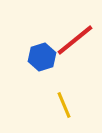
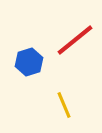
blue hexagon: moved 13 px left, 5 px down
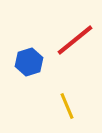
yellow line: moved 3 px right, 1 px down
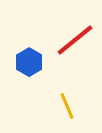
blue hexagon: rotated 12 degrees counterclockwise
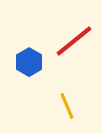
red line: moved 1 px left, 1 px down
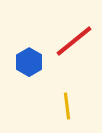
yellow line: rotated 16 degrees clockwise
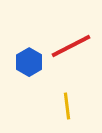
red line: moved 3 px left, 5 px down; rotated 12 degrees clockwise
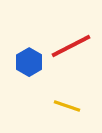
yellow line: rotated 64 degrees counterclockwise
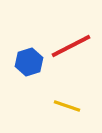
blue hexagon: rotated 12 degrees clockwise
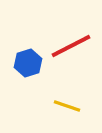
blue hexagon: moved 1 px left, 1 px down
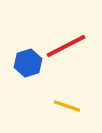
red line: moved 5 px left
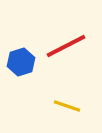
blue hexagon: moved 7 px left, 1 px up
